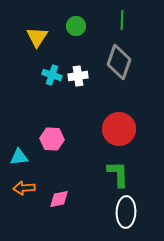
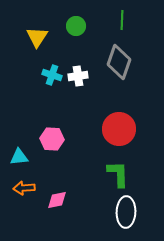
pink diamond: moved 2 px left, 1 px down
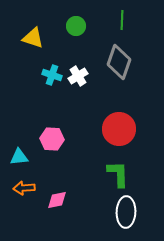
yellow triangle: moved 4 px left, 1 px down; rotated 45 degrees counterclockwise
white cross: rotated 24 degrees counterclockwise
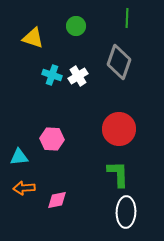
green line: moved 5 px right, 2 px up
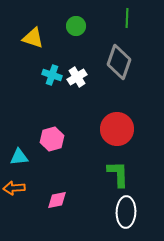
white cross: moved 1 px left, 1 px down
red circle: moved 2 px left
pink hexagon: rotated 20 degrees counterclockwise
orange arrow: moved 10 px left
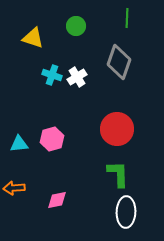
cyan triangle: moved 13 px up
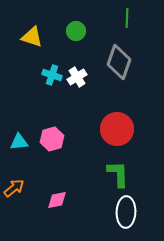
green circle: moved 5 px down
yellow triangle: moved 1 px left, 1 px up
cyan triangle: moved 2 px up
orange arrow: rotated 145 degrees clockwise
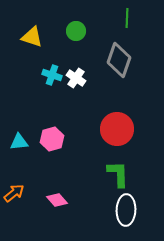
gray diamond: moved 2 px up
white cross: moved 1 px left, 1 px down; rotated 24 degrees counterclockwise
orange arrow: moved 5 px down
pink diamond: rotated 60 degrees clockwise
white ellipse: moved 2 px up
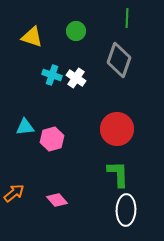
cyan triangle: moved 6 px right, 15 px up
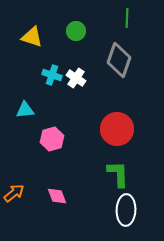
cyan triangle: moved 17 px up
pink diamond: moved 4 px up; rotated 20 degrees clockwise
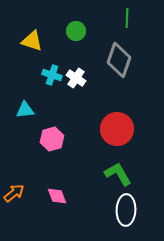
yellow triangle: moved 4 px down
green L-shape: rotated 28 degrees counterclockwise
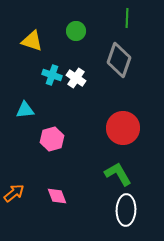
red circle: moved 6 px right, 1 px up
